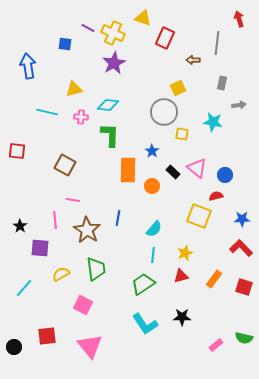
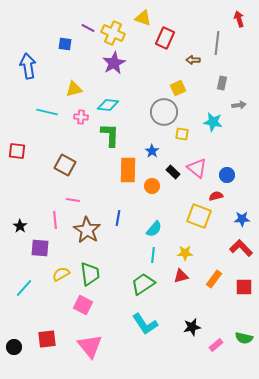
blue circle at (225, 175): moved 2 px right
yellow star at (185, 253): rotated 21 degrees clockwise
green trapezoid at (96, 269): moved 6 px left, 5 px down
red square at (244, 287): rotated 18 degrees counterclockwise
black star at (182, 317): moved 10 px right, 10 px down; rotated 12 degrees counterclockwise
red square at (47, 336): moved 3 px down
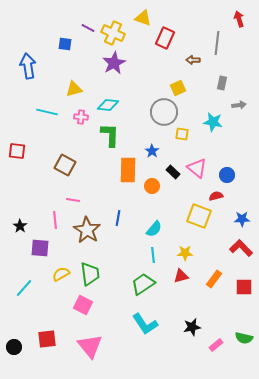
cyan line at (153, 255): rotated 14 degrees counterclockwise
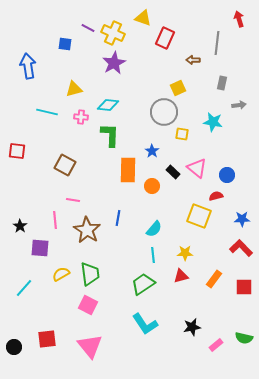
pink square at (83, 305): moved 5 px right
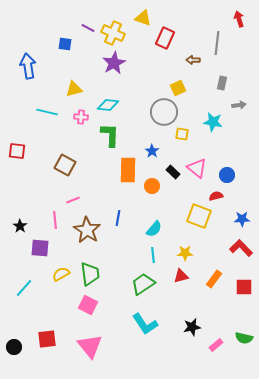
pink line at (73, 200): rotated 32 degrees counterclockwise
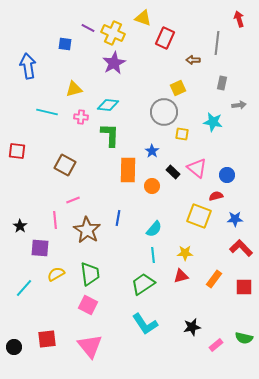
blue star at (242, 219): moved 7 px left
yellow semicircle at (61, 274): moved 5 px left
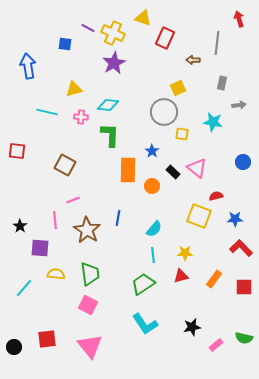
blue circle at (227, 175): moved 16 px right, 13 px up
yellow semicircle at (56, 274): rotated 36 degrees clockwise
